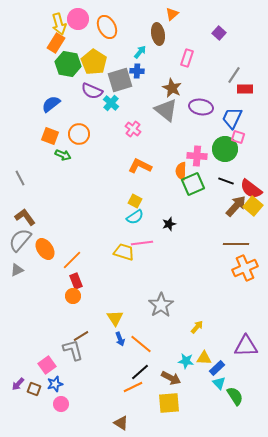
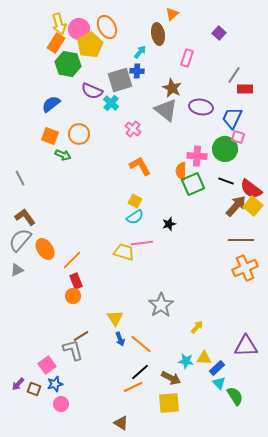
pink circle at (78, 19): moved 1 px right, 10 px down
yellow pentagon at (94, 62): moved 4 px left, 17 px up; rotated 10 degrees clockwise
orange L-shape at (140, 166): rotated 35 degrees clockwise
brown line at (236, 244): moved 5 px right, 4 px up
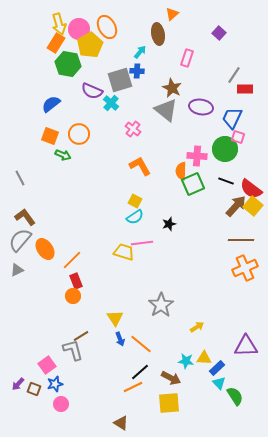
yellow arrow at (197, 327): rotated 16 degrees clockwise
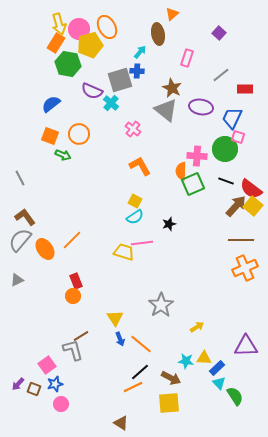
yellow pentagon at (90, 45): rotated 15 degrees clockwise
gray line at (234, 75): moved 13 px left; rotated 18 degrees clockwise
orange line at (72, 260): moved 20 px up
gray triangle at (17, 270): moved 10 px down
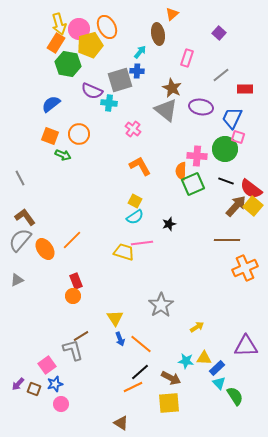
cyan cross at (111, 103): moved 2 px left; rotated 35 degrees counterclockwise
brown line at (241, 240): moved 14 px left
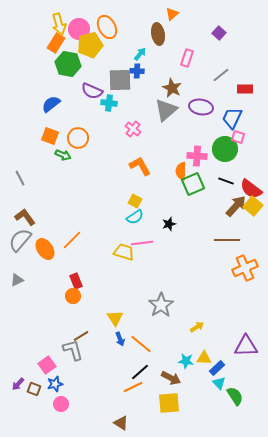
cyan arrow at (140, 52): moved 2 px down
gray square at (120, 80): rotated 15 degrees clockwise
gray triangle at (166, 110): rotated 40 degrees clockwise
orange circle at (79, 134): moved 1 px left, 4 px down
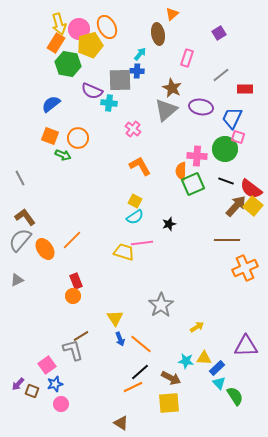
purple square at (219, 33): rotated 16 degrees clockwise
brown square at (34, 389): moved 2 px left, 2 px down
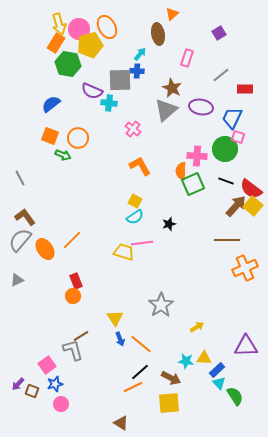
blue rectangle at (217, 368): moved 2 px down
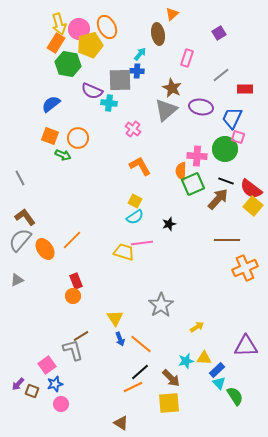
brown arrow at (236, 206): moved 18 px left, 7 px up
cyan star at (186, 361): rotated 21 degrees counterclockwise
brown arrow at (171, 378): rotated 18 degrees clockwise
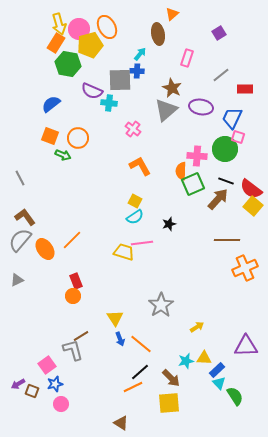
purple arrow at (18, 384): rotated 16 degrees clockwise
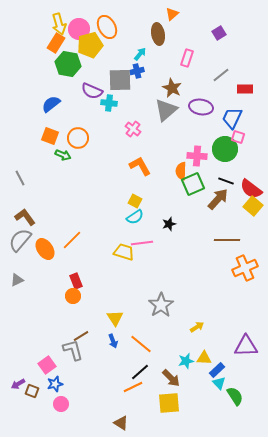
blue cross at (137, 71): rotated 16 degrees counterclockwise
blue arrow at (120, 339): moved 7 px left, 2 px down
